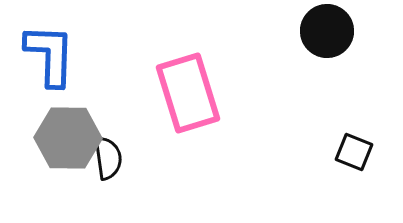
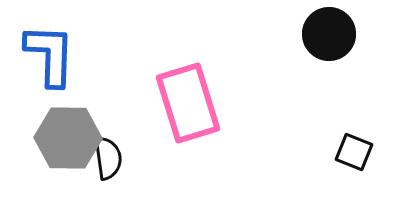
black circle: moved 2 px right, 3 px down
pink rectangle: moved 10 px down
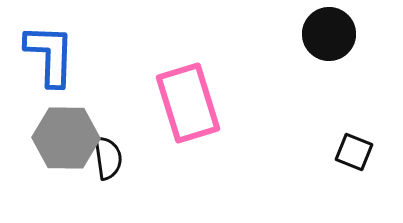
gray hexagon: moved 2 px left
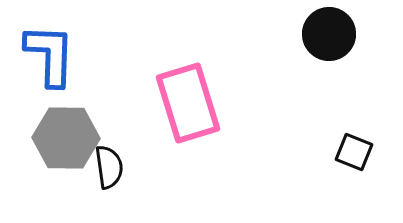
black semicircle: moved 1 px right, 9 px down
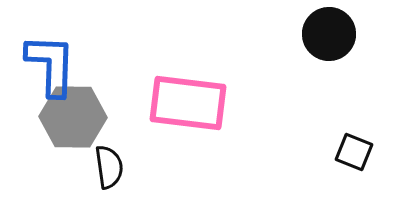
blue L-shape: moved 1 px right, 10 px down
pink rectangle: rotated 66 degrees counterclockwise
gray hexagon: moved 7 px right, 21 px up
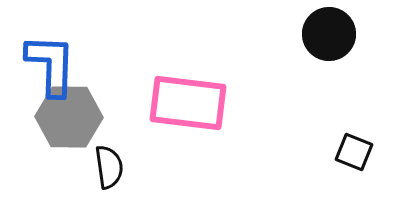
gray hexagon: moved 4 px left
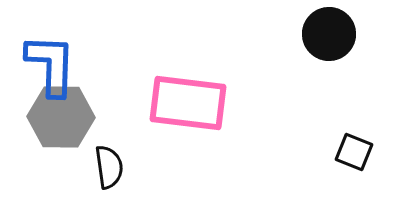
gray hexagon: moved 8 px left
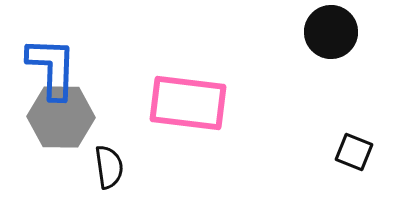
black circle: moved 2 px right, 2 px up
blue L-shape: moved 1 px right, 3 px down
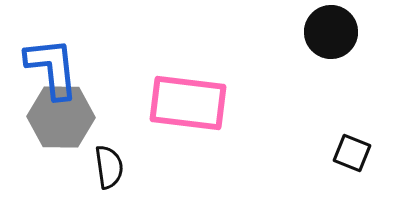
blue L-shape: rotated 8 degrees counterclockwise
black square: moved 2 px left, 1 px down
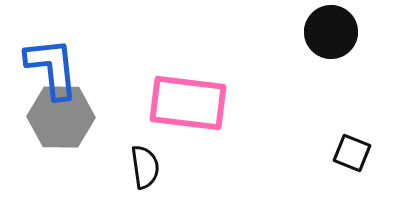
black semicircle: moved 36 px right
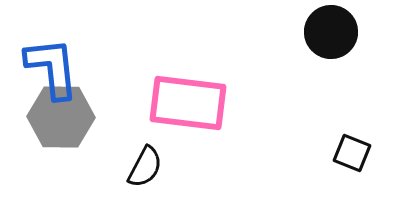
black semicircle: rotated 36 degrees clockwise
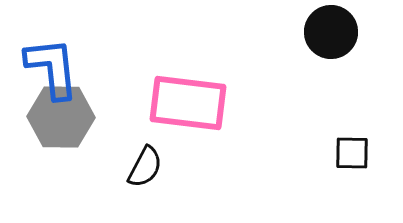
black square: rotated 21 degrees counterclockwise
